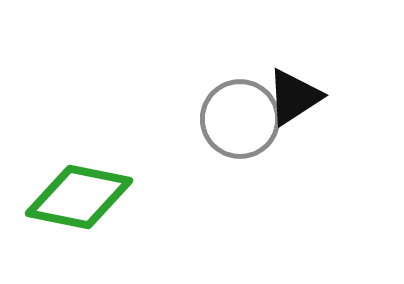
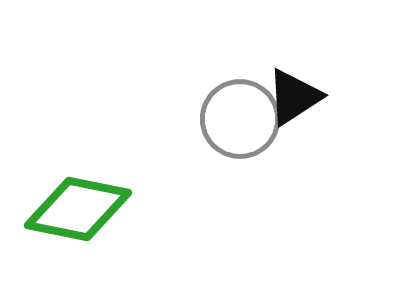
green diamond: moved 1 px left, 12 px down
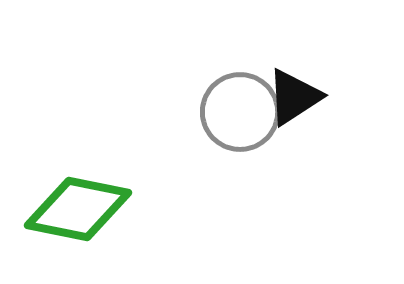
gray circle: moved 7 px up
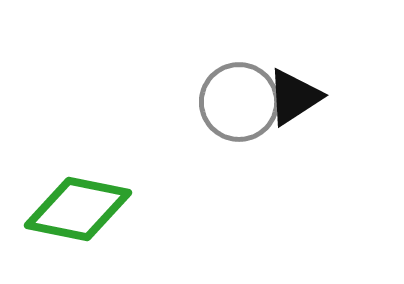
gray circle: moved 1 px left, 10 px up
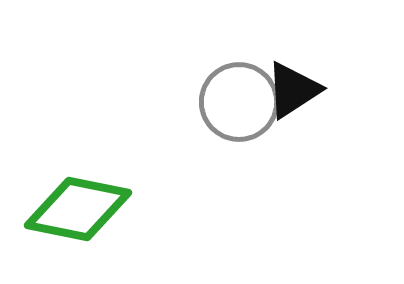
black triangle: moved 1 px left, 7 px up
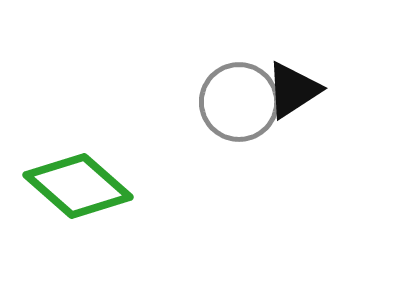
green diamond: moved 23 px up; rotated 30 degrees clockwise
